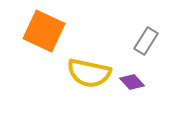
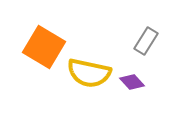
orange square: moved 16 px down; rotated 6 degrees clockwise
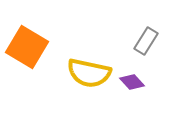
orange square: moved 17 px left
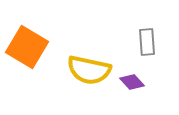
gray rectangle: moved 1 px right, 1 px down; rotated 36 degrees counterclockwise
yellow semicircle: moved 3 px up
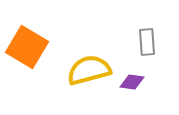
yellow semicircle: rotated 153 degrees clockwise
purple diamond: rotated 40 degrees counterclockwise
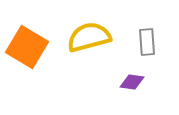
yellow semicircle: moved 33 px up
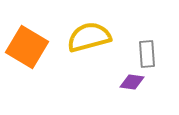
gray rectangle: moved 12 px down
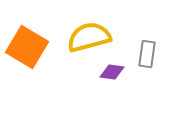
gray rectangle: rotated 12 degrees clockwise
purple diamond: moved 20 px left, 10 px up
